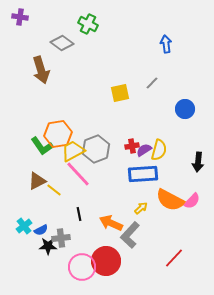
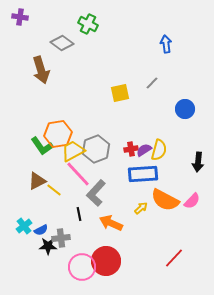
red cross: moved 1 px left, 3 px down
orange semicircle: moved 5 px left
gray L-shape: moved 34 px left, 42 px up
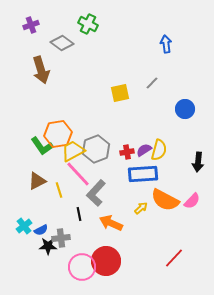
purple cross: moved 11 px right, 8 px down; rotated 28 degrees counterclockwise
red cross: moved 4 px left, 3 px down
yellow line: moved 5 px right; rotated 35 degrees clockwise
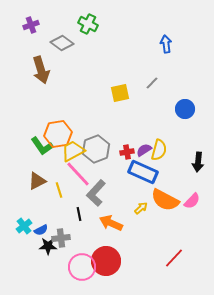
blue rectangle: moved 2 px up; rotated 28 degrees clockwise
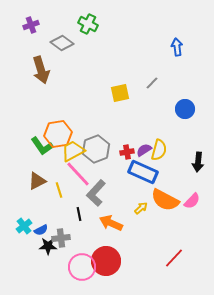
blue arrow: moved 11 px right, 3 px down
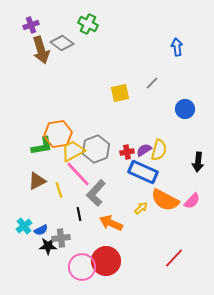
brown arrow: moved 20 px up
green L-shape: rotated 65 degrees counterclockwise
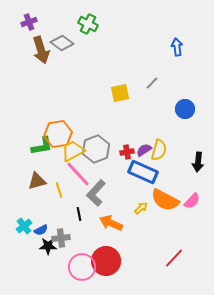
purple cross: moved 2 px left, 3 px up
brown triangle: rotated 12 degrees clockwise
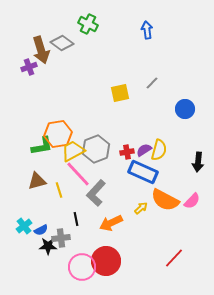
purple cross: moved 45 px down
blue arrow: moved 30 px left, 17 px up
black line: moved 3 px left, 5 px down
orange arrow: rotated 50 degrees counterclockwise
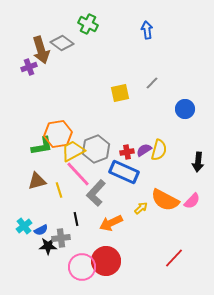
blue rectangle: moved 19 px left
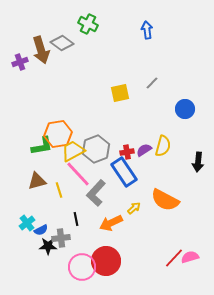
purple cross: moved 9 px left, 5 px up
yellow semicircle: moved 4 px right, 4 px up
blue rectangle: rotated 32 degrees clockwise
pink semicircle: moved 2 px left, 56 px down; rotated 150 degrees counterclockwise
yellow arrow: moved 7 px left
cyan cross: moved 3 px right, 3 px up
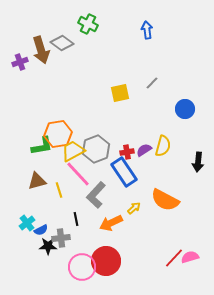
gray L-shape: moved 2 px down
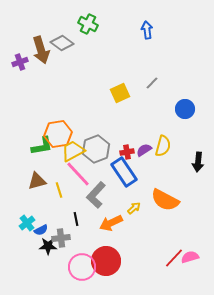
yellow square: rotated 12 degrees counterclockwise
